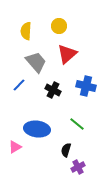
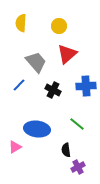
yellow semicircle: moved 5 px left, 8 px up
blue cross: rotated 18 degrees counterclockwise
black semicircle: rotated 24 degrees counterclockwise
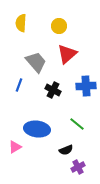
blue line: rotated 24 degrees counterclockwise
black semicircle: rotated 104 degrees counterclockwise
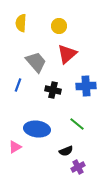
blue line: moved 1 px left
black cross: rotated 14 degrees counterclockwise
black semicircle: moved 1 px down
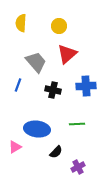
green line: rotated 42 degrees counterclockwise
black semicircle: moved 10 px left, 1 px down; rotated 24 degrees counterclockwise
